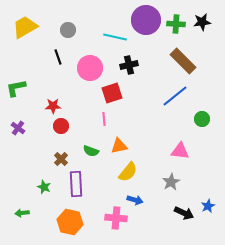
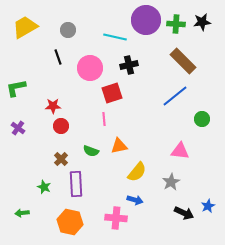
yellow semicircle: moved 9 px right
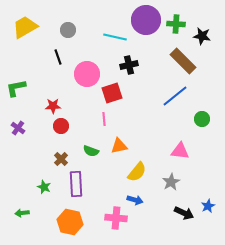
black star: moved 14 px down; rotated 18 degrees clockwise
pink circle: moved 3 px left, 6 px down
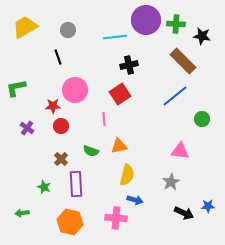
cyan line: rotated 20 degrees counterclockwise
pink circle: moved 12 px left, 16 px down
red square: moved 8 px right, 1 px down; rotated 15 degrees counterclockwise
purple cross: moved 9 px right
yellow semicircle: moved 10 px left, 3 px down; rotated 25 degrees counterclockwise
blue star: rotated 24 degrees clockwise
